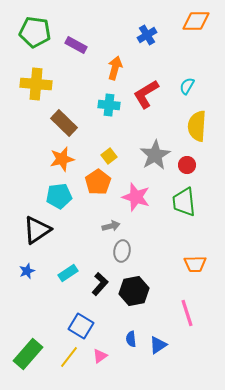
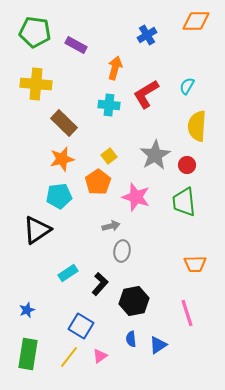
blue star: moved 39 px down
black hexagon: moved 10 px down
green rectangle: rotated 32 degrees counterclockwise
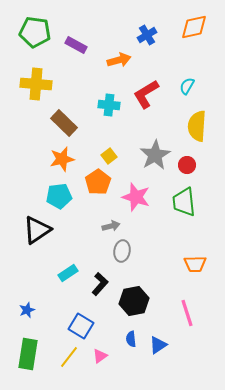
orange diamond: moved 2 px left, 6 px down; rotated 12 degrees counterclockwise
orange arrow: moved 4 px right, 8 px up; rotated 60 degrees clockwise
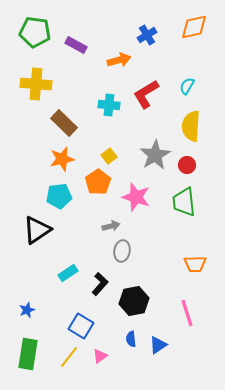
yellow semicircle: moved 6 px left
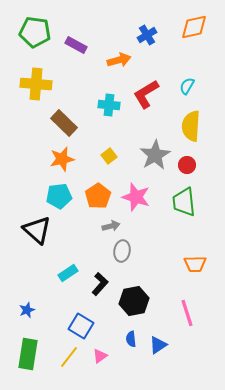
orange pentagon: moved 14 px down
black triangle: rotated 44 degrees counterclockwise
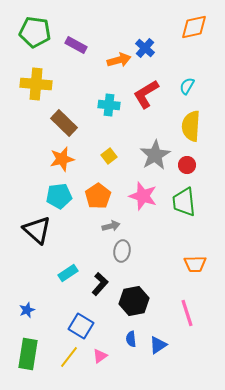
blue cross: moved 2 px left, 13 px down; rotated 18 degrees counterclockwise
pink star: moved 7 px right, 1 px up
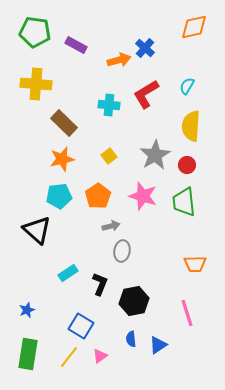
black L-shape: rotated 20 degrees counterclockwise
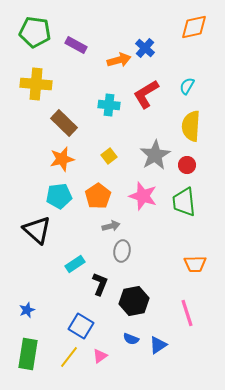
cyan rectangle: moved 7 px right, 9 px up
blue semicircle: rotated 63 degrees counterclockwise
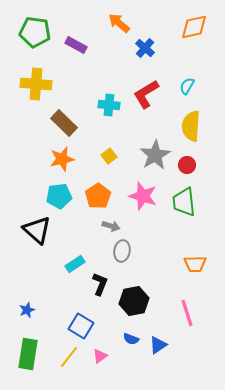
orange arrow: moved 37 px up; rotated 125 degrees counterclockwise
gray arrow: rotated 30 degrees clockwise
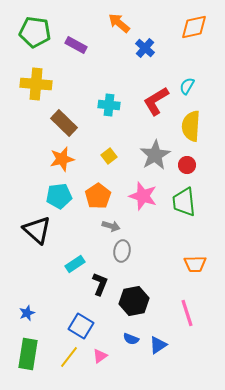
red L-shape: moved 10 px right, 7 px down
blue star: moved 3 px down
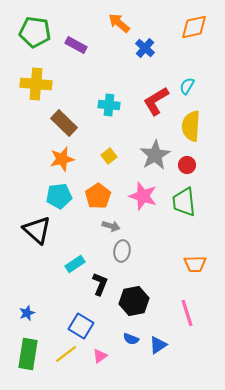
yellow line: moved 3 px left, 3 px up; rotated 15 degrees clockwise
